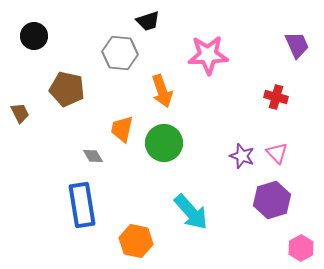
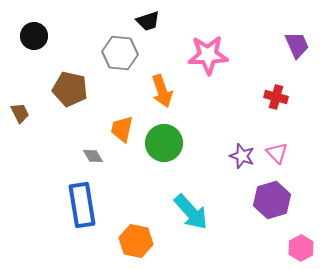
brown pentagon: moved 3 px right
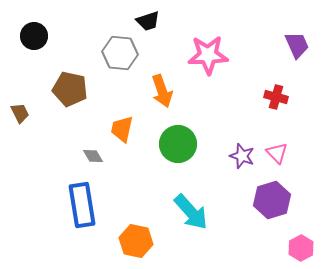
green circle: moved 14 px right, 1 px down
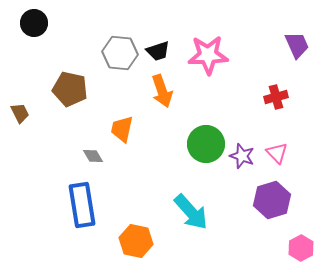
black trapezoid: moved 10 px right, 30 px down
black circle: moved 13 px up
red cross: rotated 30 degrees counterclockwise
green circle: moved 28 px right
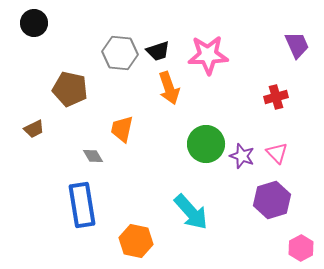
orange arrow: moved 7 px right, 3 px up
brown trapezoid: moved 14 px right, 16 px down; rotated 90 degrees clockwise
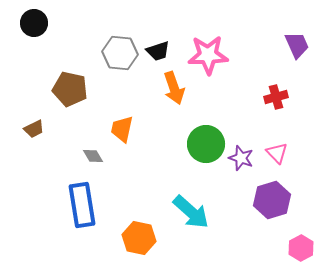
orange arrow: moved 5 px right
purple star: moved 1 px left, 2 px down
cyan arrow: rotated 6 degrees counterclockwise
orange hexagon: moved 3 px right, 3 px up
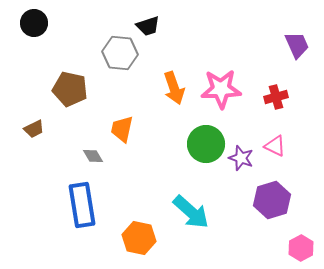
black trapezoid: moved 10 px left, 25 px up
pink star: moved 13 px right, 34 px down
pink triangle: moved 2 px left, 7 px up; rotated 20 degrees counterclockwise
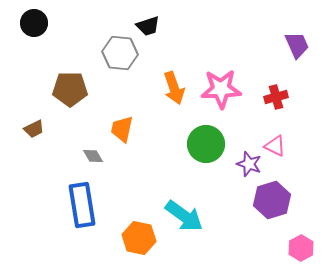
brown pentagon: rotated 12 degrees counterclockwise
purple star: moved 8 px right, 6 px down
cyan arrow: moved 7 px left, 4 px down; rotated 6 degrees counterclockwise
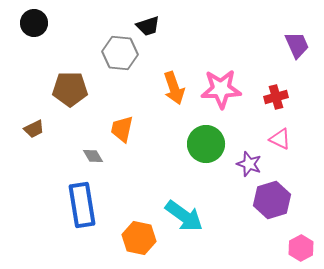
pink triangle: moved 5 px right, 7 px up
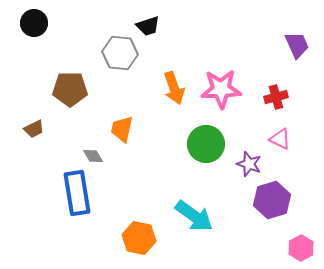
blue rectangle: moved 5 px left, 12 px up
cyan arrow: moved 10 px right
